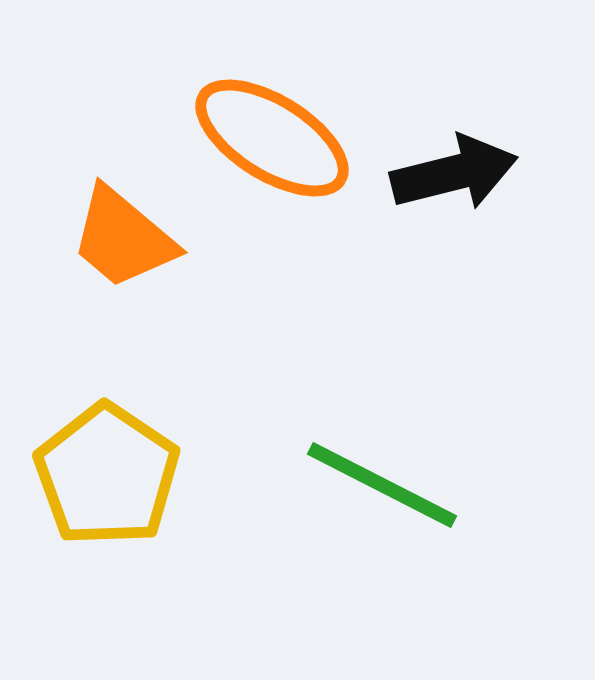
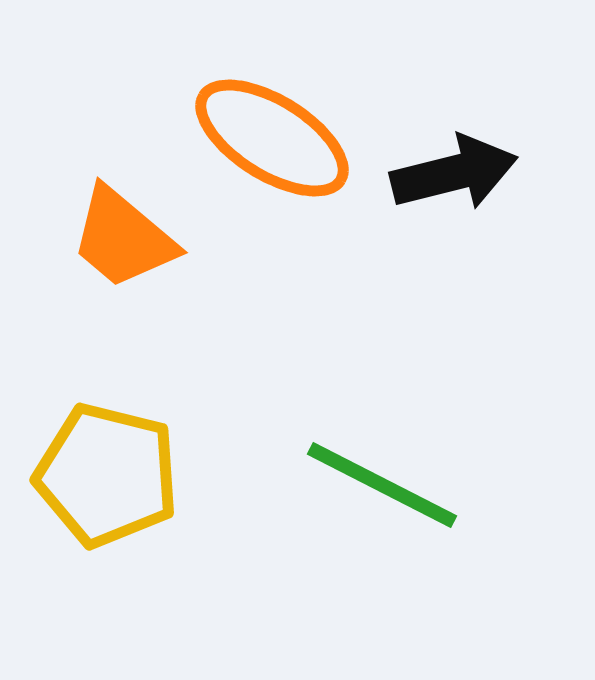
yellow pentagon: rotated 20 degrees counterclockwise
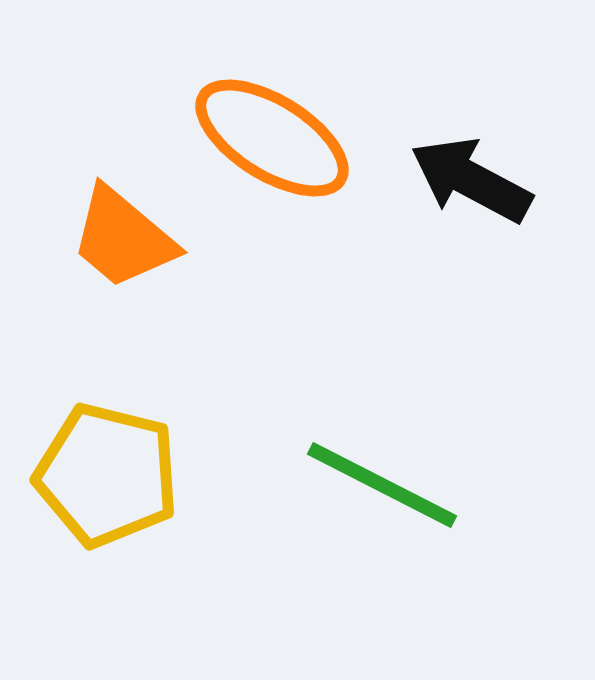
black arrow: moved 17 px right, 7 px down; rotated 138 degrees counterclockwise
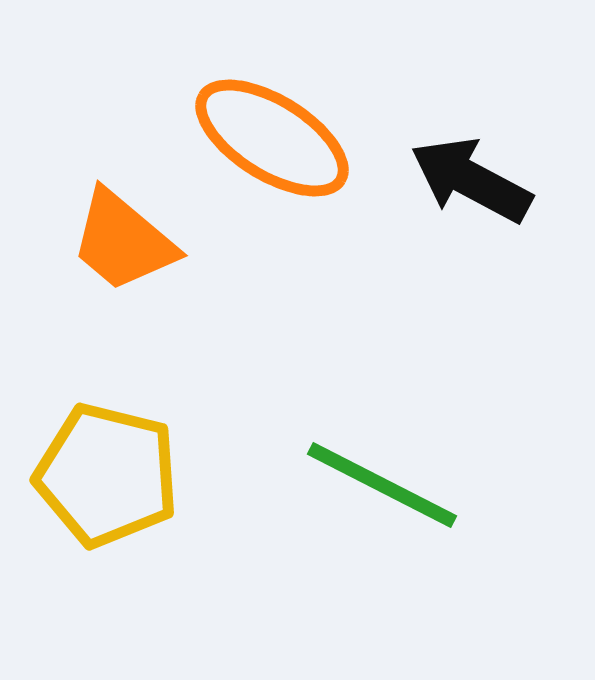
orange trapezoid: moved 3 px down
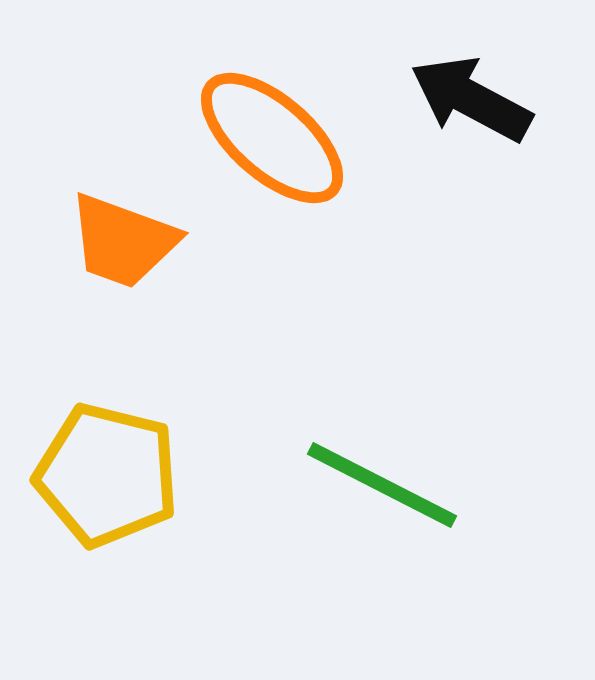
orange ellipse: rotated 9 degrees clockwise
black arrow: moved 81 px up
orange trapezoid: rotated 20 degrees counterclockwise
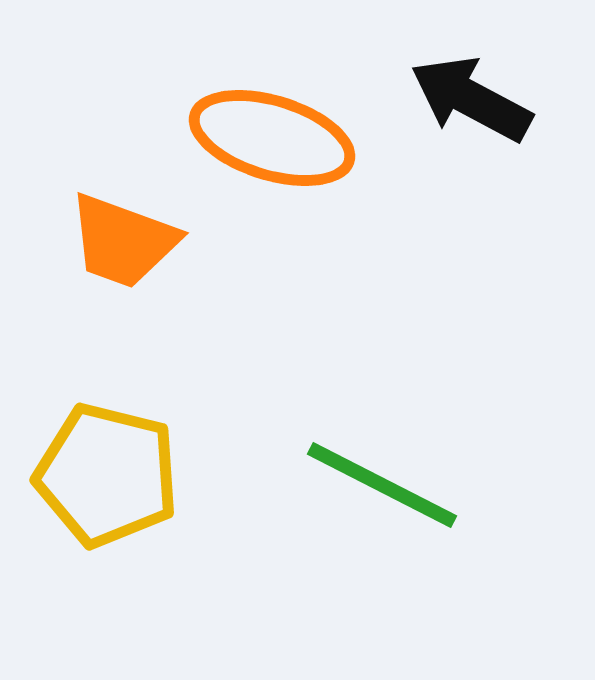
orange ellipse: rotated 24 degrees counterclockwise
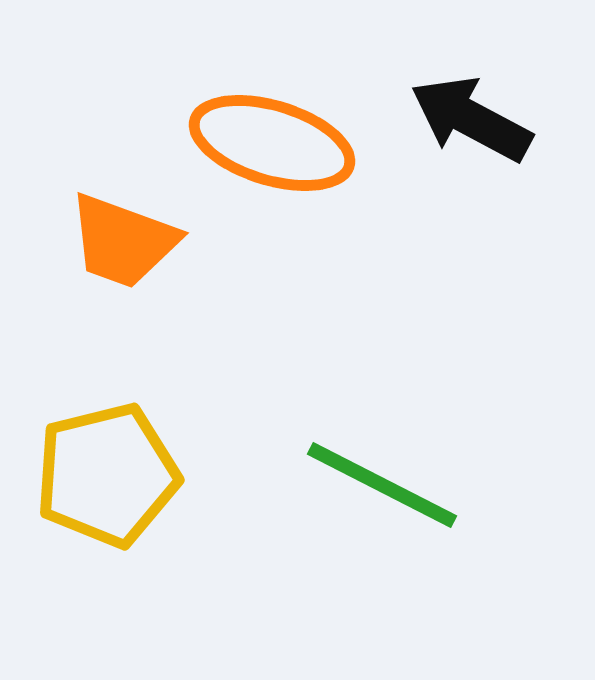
black arrow: moved 20 px down
orange ellipse: moved 5 px down
yellow pentagon: rotated 28 degrees counterclockwise
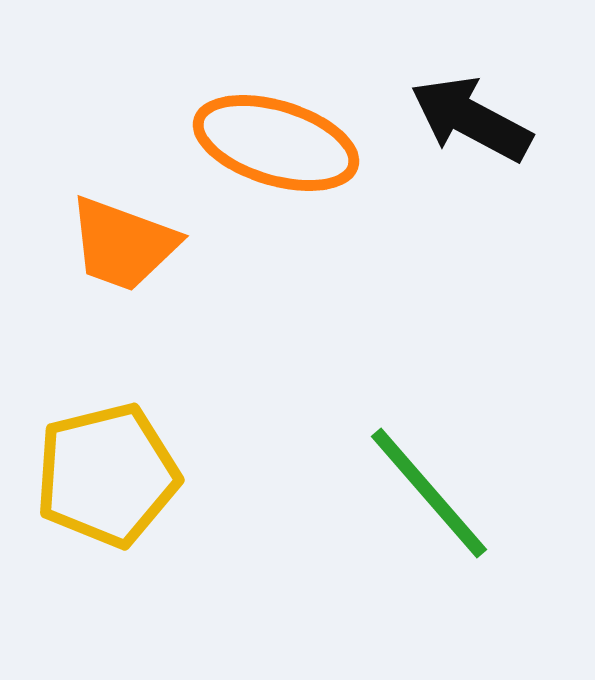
orange ellipse: moved 4 px right
orange trapezoid: moved 3 px down
green line: moved 47 px right, 8 px down; rotated 22 degrees clockwise
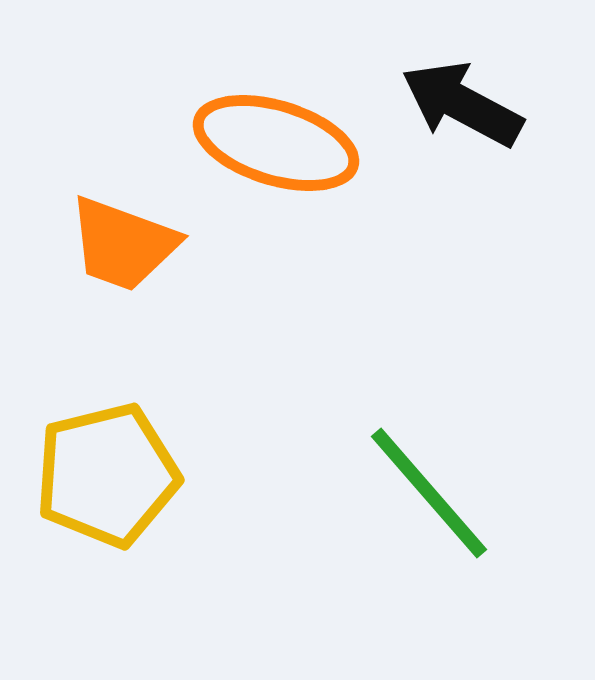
black arrow: moved 9 px left, 15 px up
